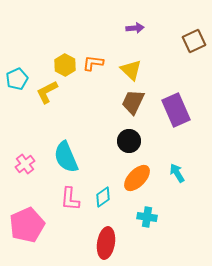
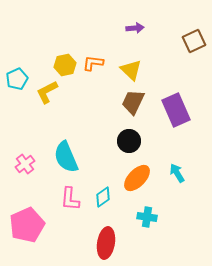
yellow hexagon: rotated 20 degrees clockwise
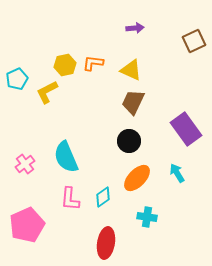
yellow triangle: rotated 20 degrees counterclockwise
purple rectangle: moved 10 px right, 19 px down; rotated 12 degrees counterclockwise
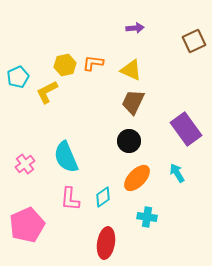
cyan pentagon: moved 1 px right, 2 px up
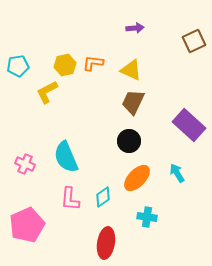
cyan pentagon: moved 11 px up; rotated 15 degrees clockwise
purple rectangle: moved 3 px right, 4 px up; rotated 12 degrees counterclockwise
pink cross: rotated 30 degrees counterclockwise
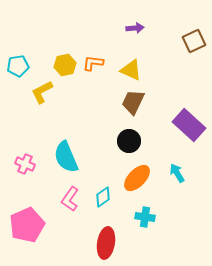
yellow L-shape: moved 5 px left
pink L-shape: rotated 30 degrees clockwise
cyan cross: moved 2 px left
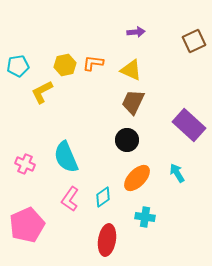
purple arrow: moved 1 px right, 4 px down
black circle: moved 2 px left, 1 px up
red ellipse: moved 1 px right, 3 px up
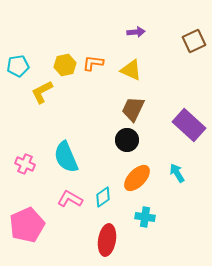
brown trapezoid: moved 7 px down
pink L-shape: rotated 85 degrees clockwise
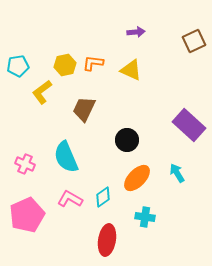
yellow L-shape: rotated 10 degrees counterclockwise
brown trapezoid: moved 49 px left
pink pentagon: moved 10 px up
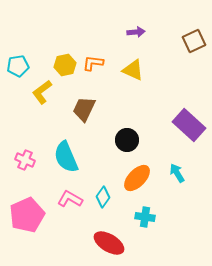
yellow triangle: moved 2 px right
pink cross: moved 4 px up
cyan diamond: rotated 20 degrees counterclockwise
red ellipse: moved 2 px right, 3 px down; rotated 68 degrees counterclockwise
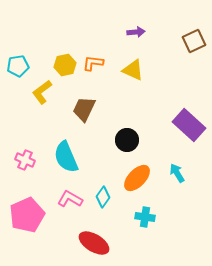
red ellipse: moved 15 px left
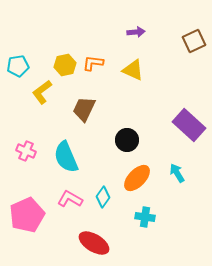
pink cross: moved 1 px right, 9 px up
